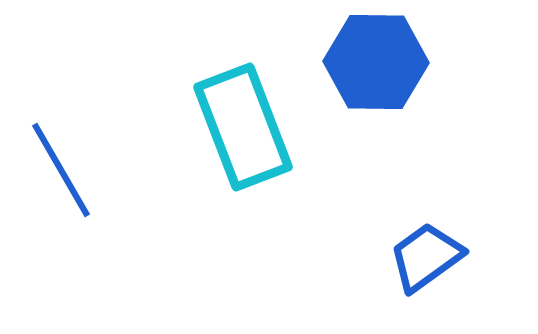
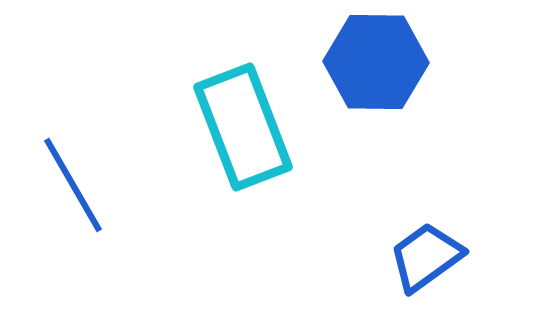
blue line: moved 12 px right, 15 px down
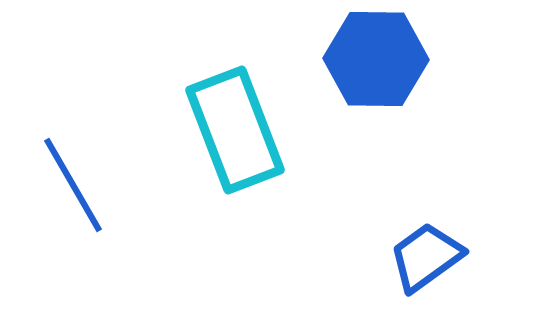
blue hexagon: moved 3 px up
cyan rectangle: moved 8 px left, 3 px down
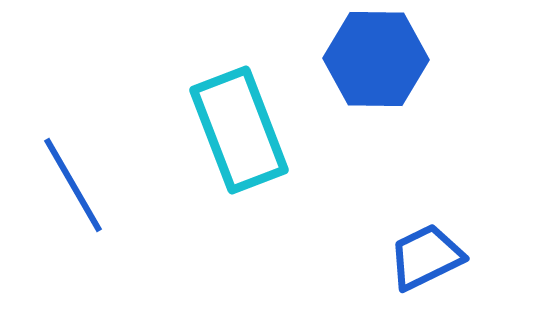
cyan rectangle: moved 4 px right
blue trapezoid: rotated 10 degrees clockwise
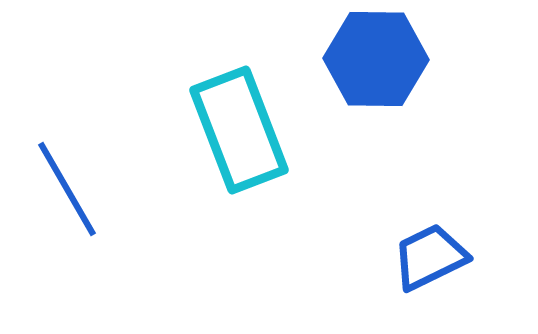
blue line: moved 6 px left, 4 px down
blue trapezoid: moved 4 px right
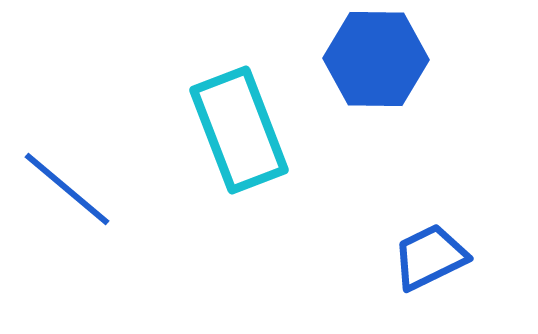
blue line: rotated 20 degrees counterclockwise
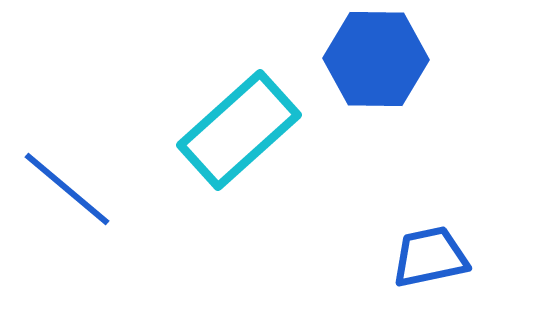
cyan rectangle: rotated 69 degrees clockwise
blue trapezoid: rotated 14 degrees clockwise
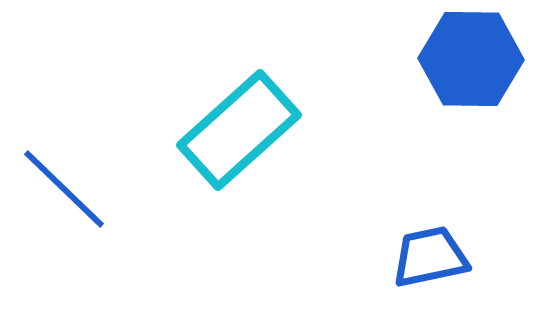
blue hexagon: moved 95 px right
blue line: moved 3 px left; rotated 4 degrees clockwise
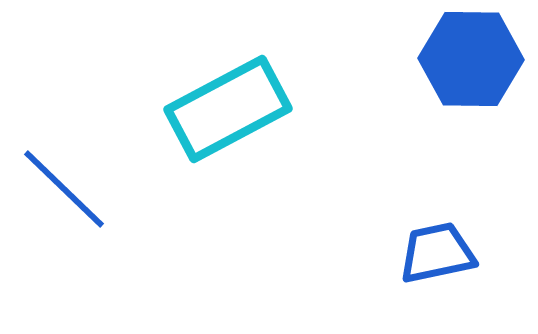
cyan rectangle: moved 11 px left, 21 px up; rotated 14 degrees clockwise
blue trapezoid: moved 7 px right, 4 px up
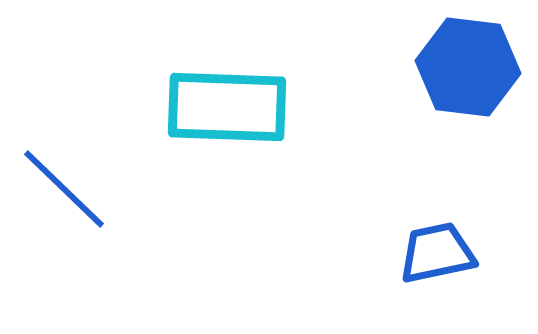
blue hexagon: moved 3 px left, 8 px down; rotated 6 degrees clockwise
cyan rectangle: moved 1 px left, 2 px up; rotated 30 degrees clockwise
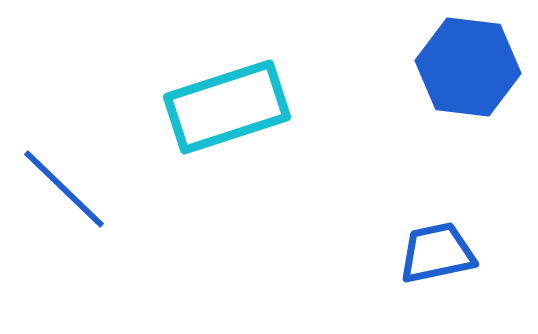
cyan rectangle: rotated 20 degrees counterclockwise
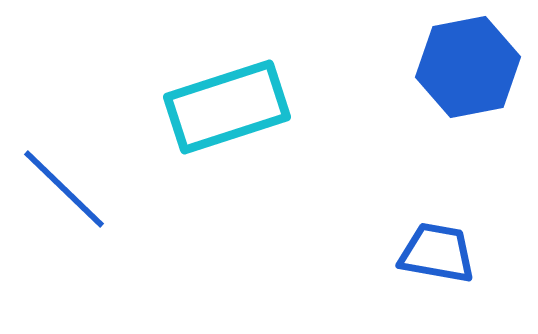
blue hexagon: rotated 18 degrees counterclockwise
blue trapezoid: rotated 22 degrees clockwise
